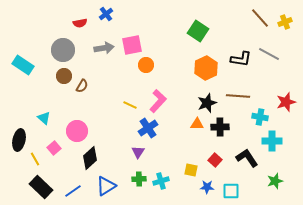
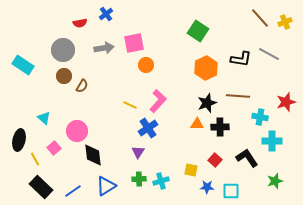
pink square at (132, 45): moved 2 px right, 2 px up
black diamond at (90, 158): moved 3 px right, 3 px up; rotated 55 degrees counterclockwise
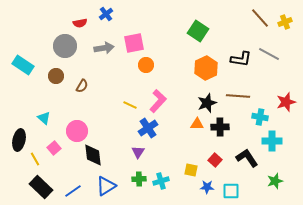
gray circle at (63, 50): moved 2 px right, 4 px up
brown circle at (64, 76): moved 8 px left
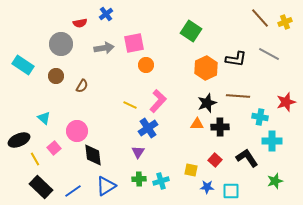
green square at (198, 31): moved 7 px left
gray circle at (65, 46): moved 4 px left, 2 px up
black L-shape at (241, 59): moved 5 px left
black ellipse at (19, 140): rotated 55 degrees clockwise
